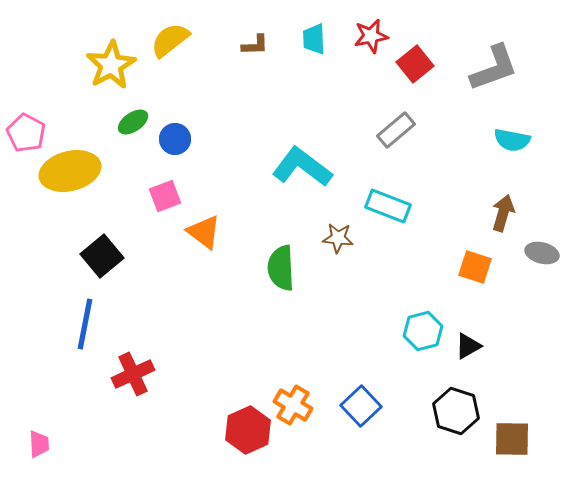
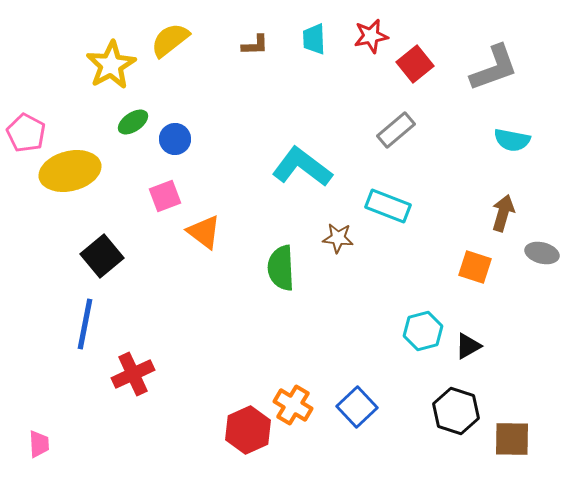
blue square: moved 4 px left, 1 px down
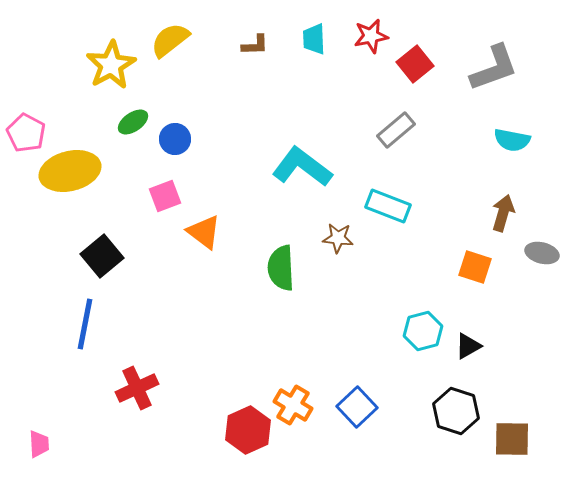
red cross: moved 4 px right, 14 px down
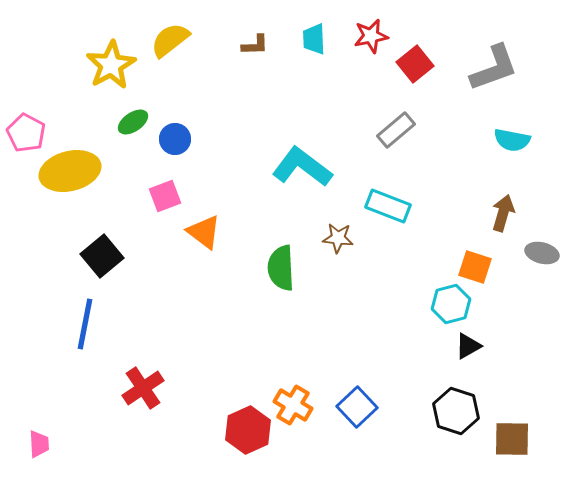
cyan hexagon: moved 28 px right, 27 px up
red cross: moved 6 px right; rotated 9 degrees counterclockwise
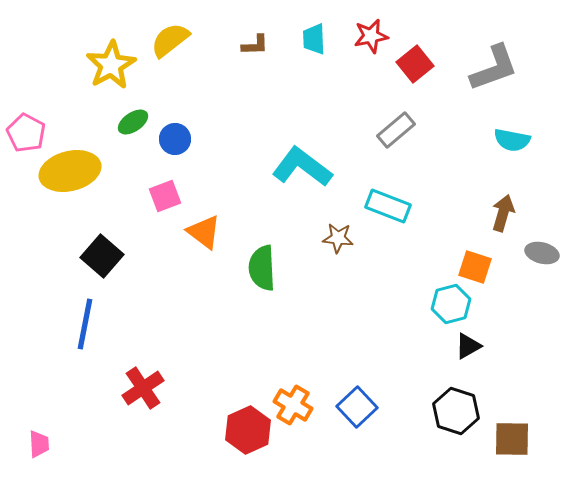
black square: rotated 9 degrees counterclockwise
green semicircle: moved 19 px left
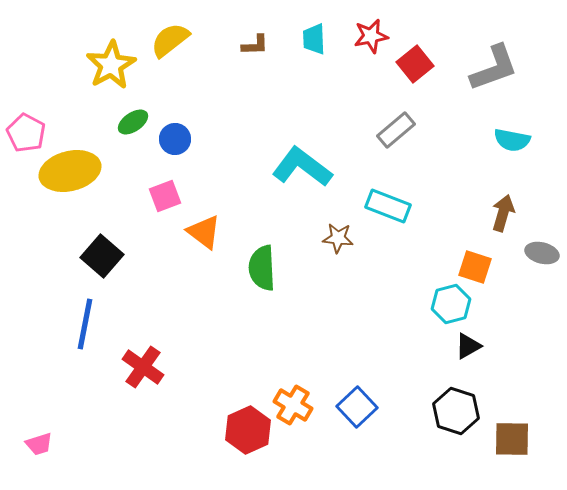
red cross: moved 21 px up; rotated 21 degrees counterclockwise
pink trapezoid: rotated 76 degrees clockwise
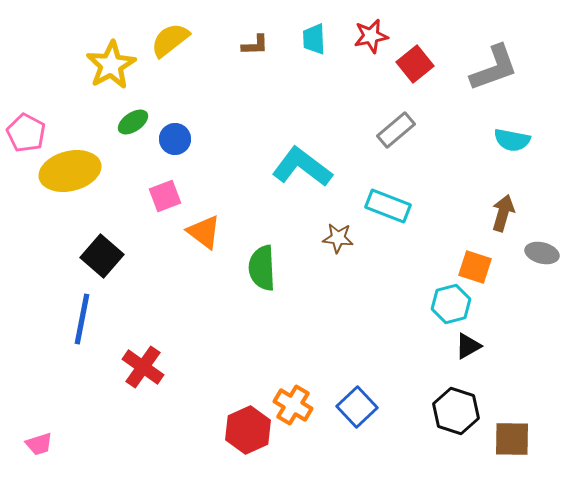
blue line: moved 3 px left, 5 px up
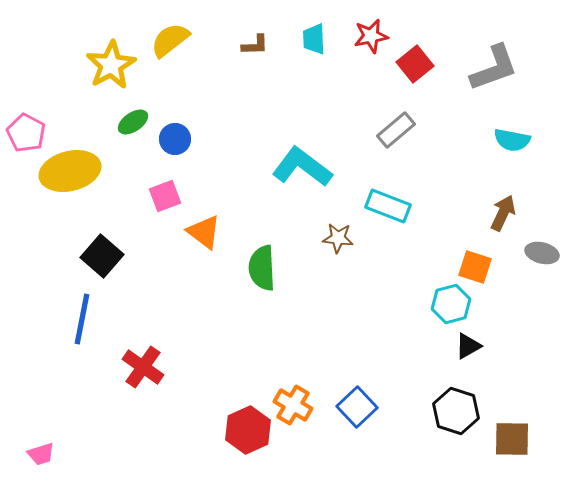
brown arrow: rotated 9 degrees clockwise
pink trapezoid: moved 2 px right, 10 px down
